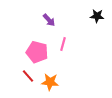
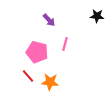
pink line: moved 2 px right
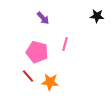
purple arrow: moved 6 px left, 2 px up
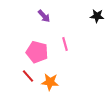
purple arrow: moved 1 px right, 2 px up
pink line: rotated 32 degrees counterclockwise
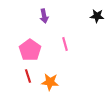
purple arrow: rotated 32 degrees clockwise
pink pentagon: moved 7 px left, 2 px up; rotated 20 degrees clockwise
red line: rotated 24 degrees clockwise
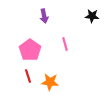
black star: moved 5 px left
